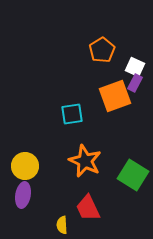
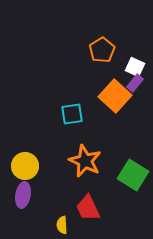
purple rectangle: rotated 12 degrees clockwise
orange square: rotated 28 degrees counterclockwise
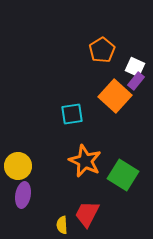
purple rectangle: moved 1 px right, 2 px up
yellow circle: moved 7 px left
green square: moved 10 px left
red trapezoid: moved 1 px left, 6 px down; rotated 52 degrees clockwise
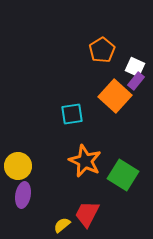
yellow semicircle: rotated 54 degrees clockwise
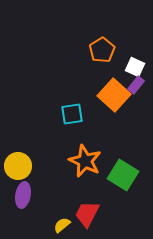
purple rectangle: moved 4 px down
orange square: moved 1 px left, 1 px up
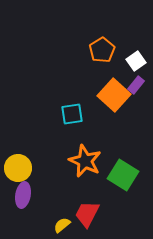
white square: moved 1 px right, 6 px up; rotated 30 degrees clockwise
yellow circle: moved 2 px down
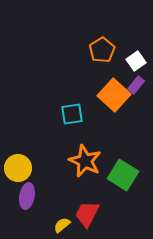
purple ellipse: moved 4 px right, 1 px down
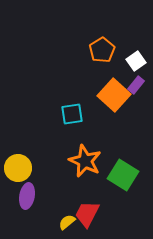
yellow semicircle: moved 5 px right, 3 px up
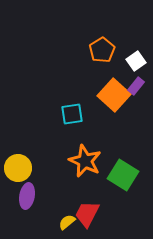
purple rectangle: moved 1 px down
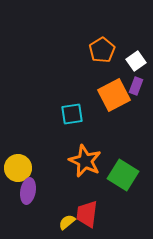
purple rectangle: rotated 18 degrees counterclockwise
orange square: rotated 20 degrees clockwise
purple ellipse: moved 1 px right, 5 px up
red trapezoid: rotated 20 degrees counterclockwise
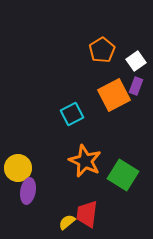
cyan square: rotated 20 degrees counterclockwise
